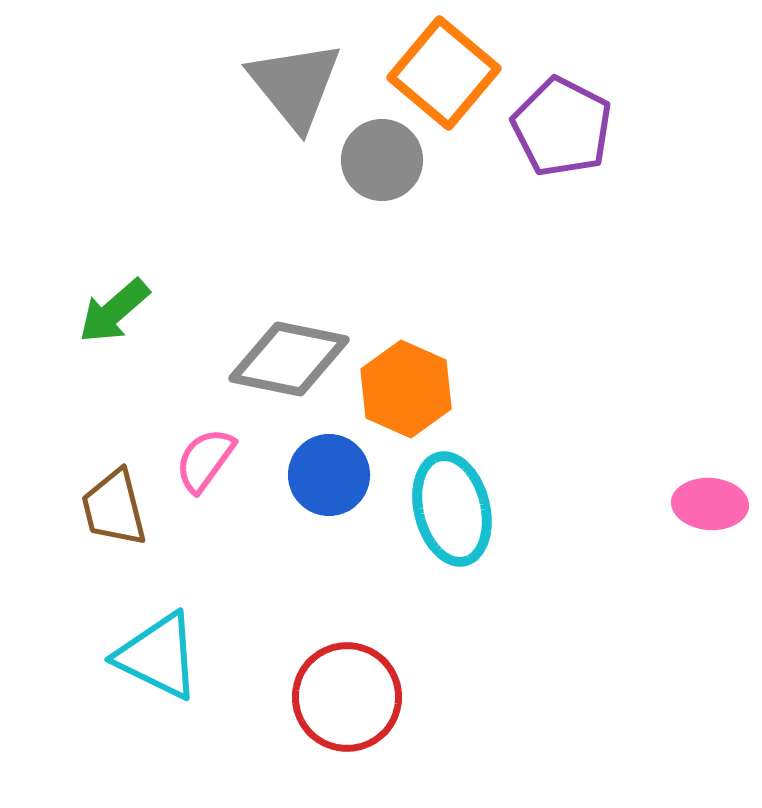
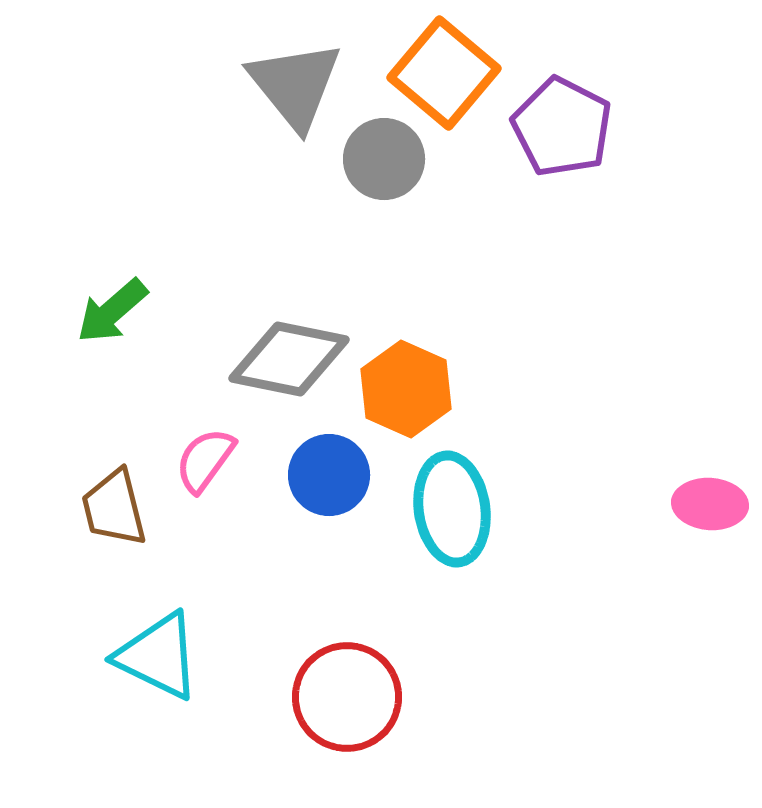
gray circle: moved 2 px right, 1 px up
green arrow: moved 2 px left
cyan ellipse: rotated 6 degrees clockwise
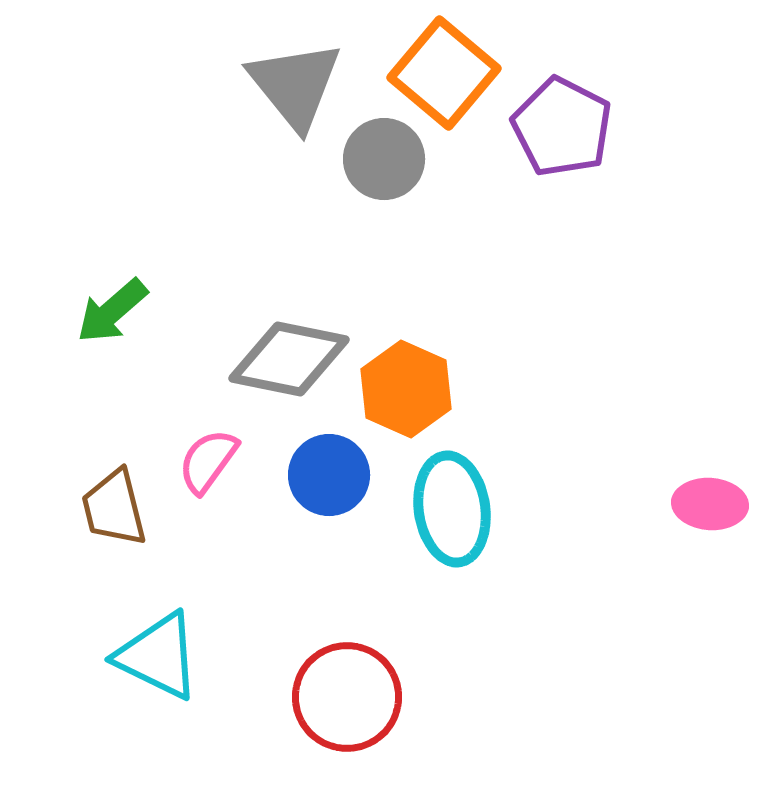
pink semicircle: moved 3 px right, 1 px down
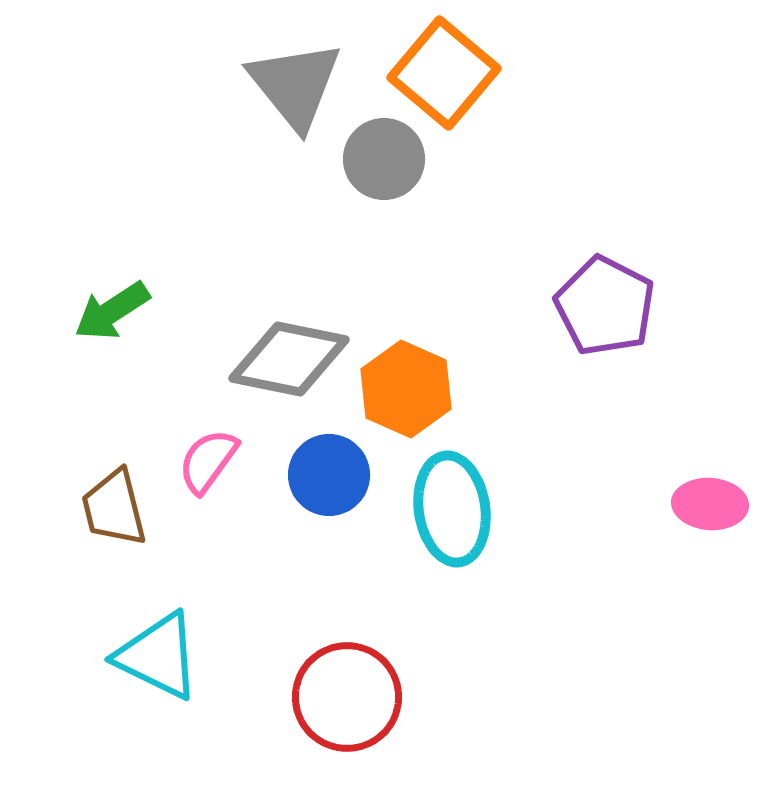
purple pentagon: moved 43 px right, 179 px down
green arrow: rotated 8 degrees clockwise
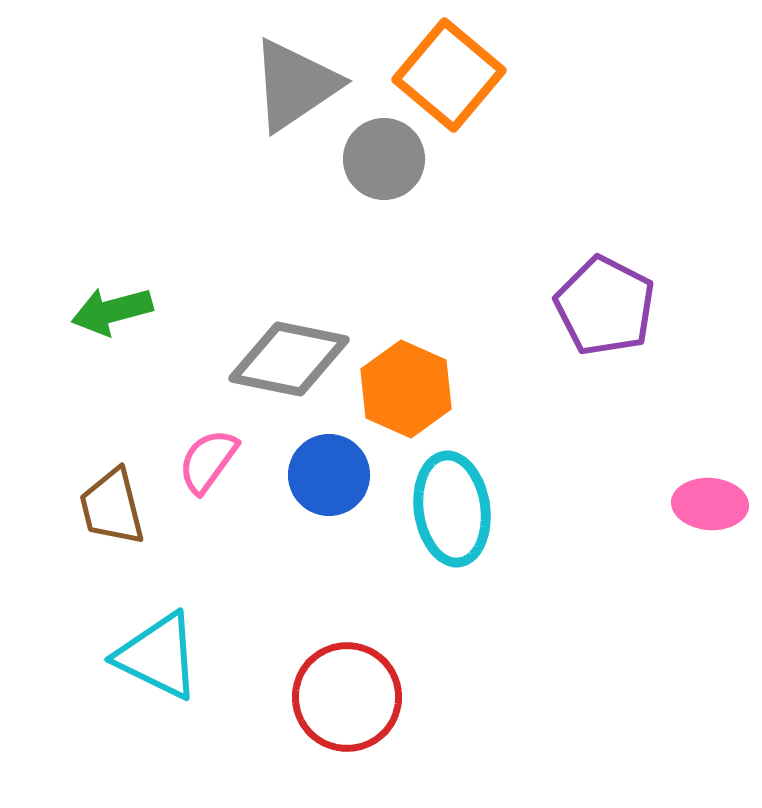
orange square: moved 5 px right, 2 px down
gray triangle: rotated 35 degrees clockwise
green arrow: rotated 18 degrees clockwise
brown trapezoid: moved 2 px left, 1 px up
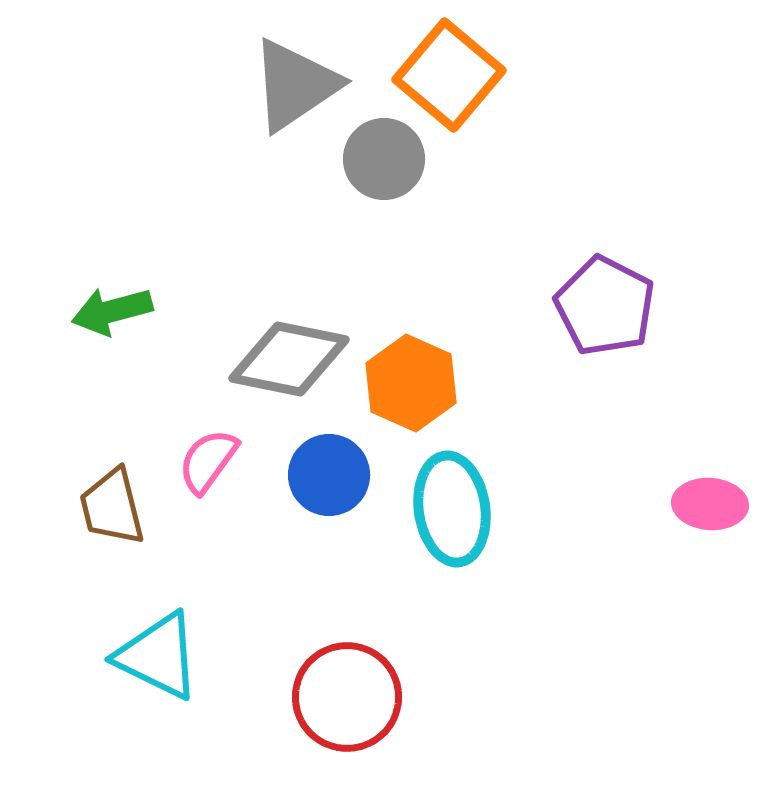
orange hexagon: moved 5 px right, 6 px up
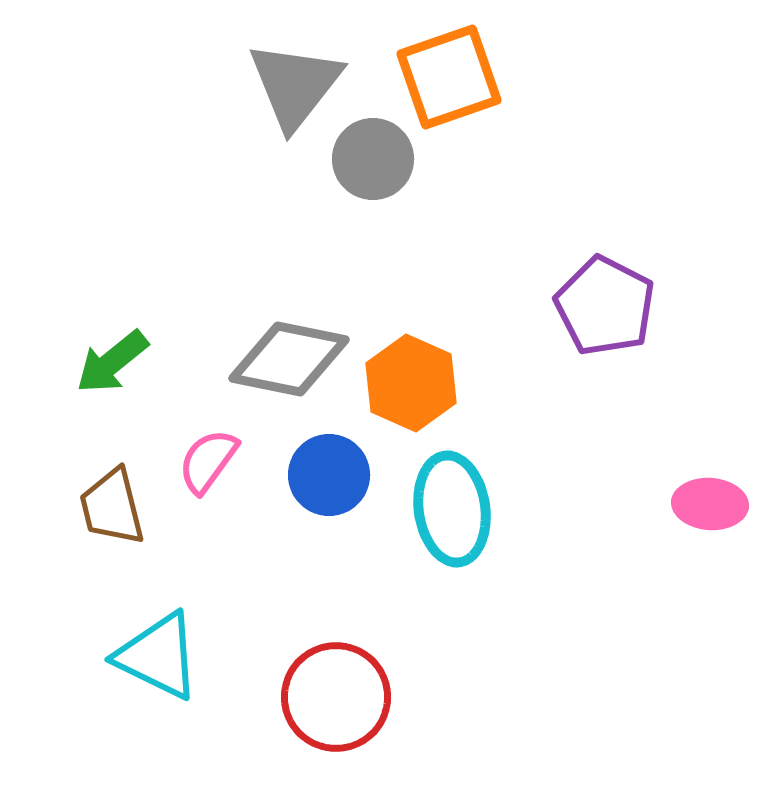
orange square: moved 2 px down; rotated 31 degrees clockwise
gray triangle: rotated 18 degrees counterclockwise
gray circle: moved 11 px left
green arrow: moved 51 px down; rotated 24 degrees counterclockwise
red circle: moved 11 px left
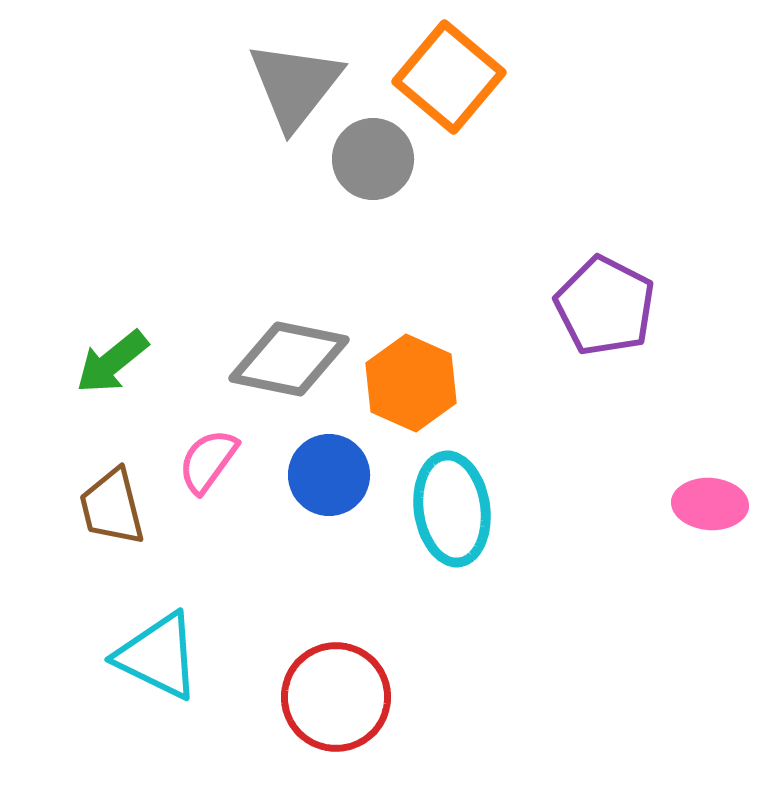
orange square: rotated 31 degrees counterclockwise
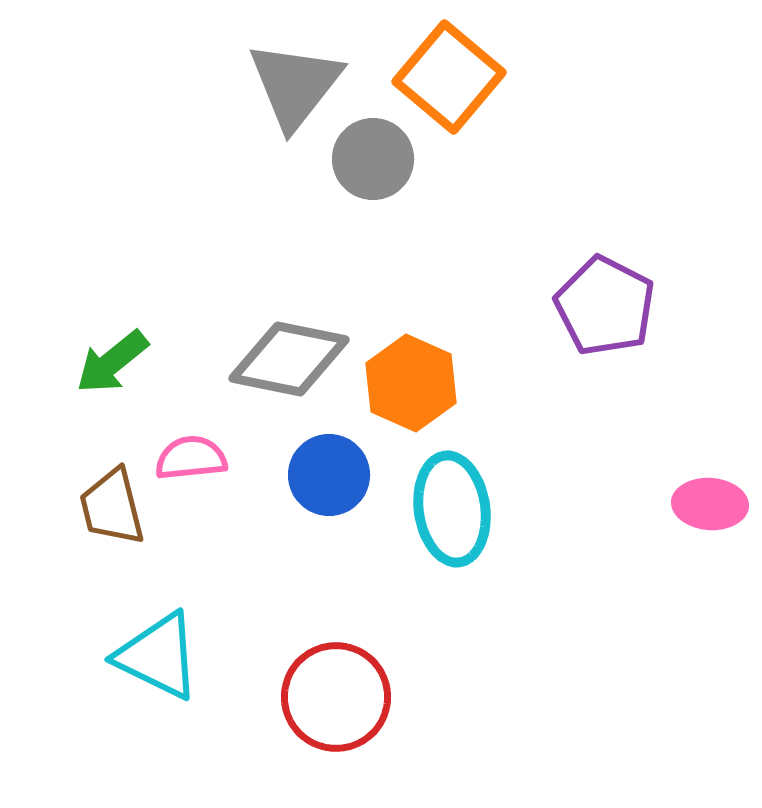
pink semicircle: moved 17 px left, 3 px up; rotated 48 degrees clockwise
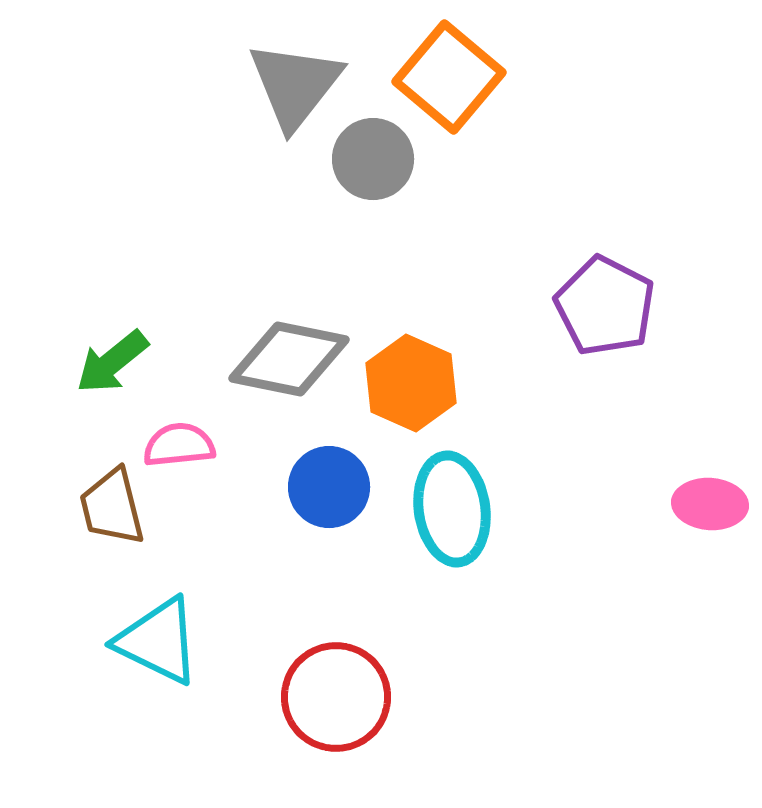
pink semicircle: moved 12 px left, 13 px up
blue circle: moved 12 px down
cyan triangle: moved 15 px up
